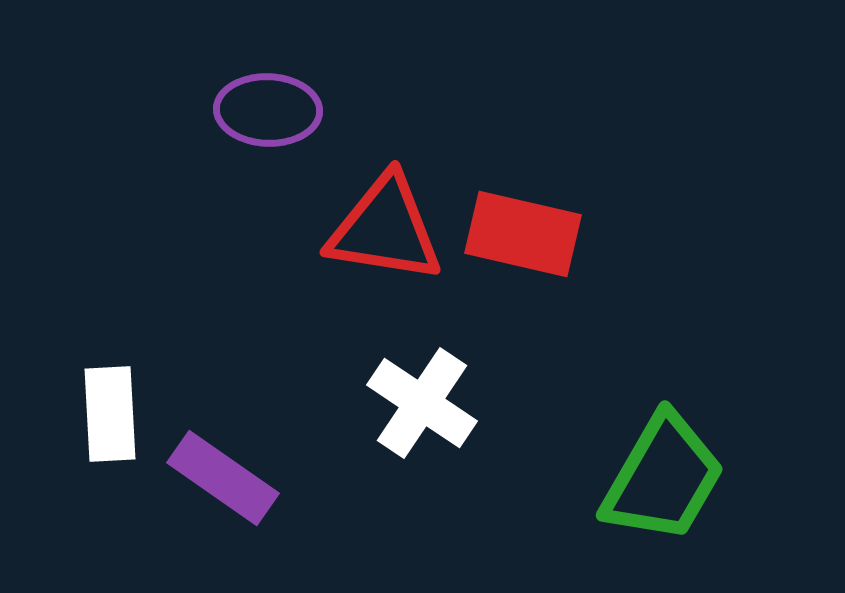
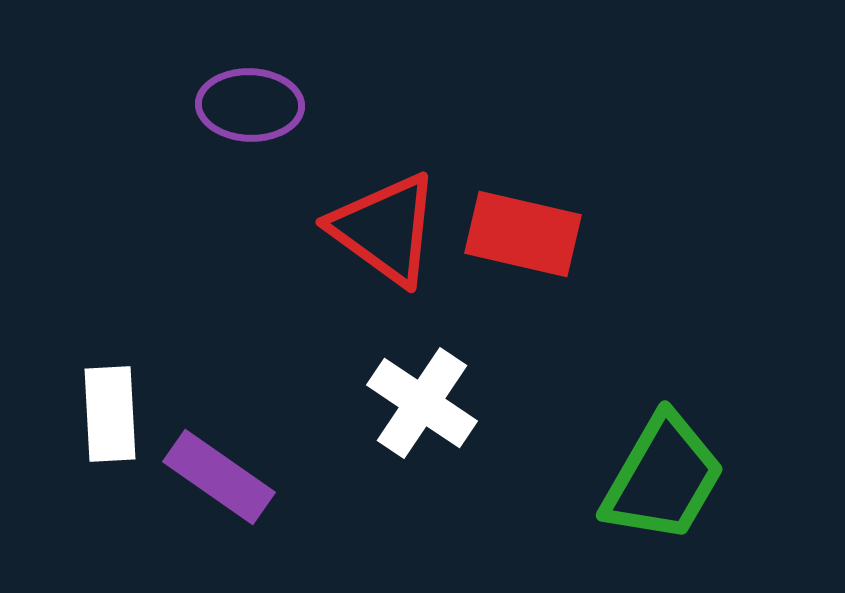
purple ellipse: moved 18 px left, 5 px up
red triangle: rotated 27 degrees clockwise
purple rectangle: moved 4 px left, 1 px up
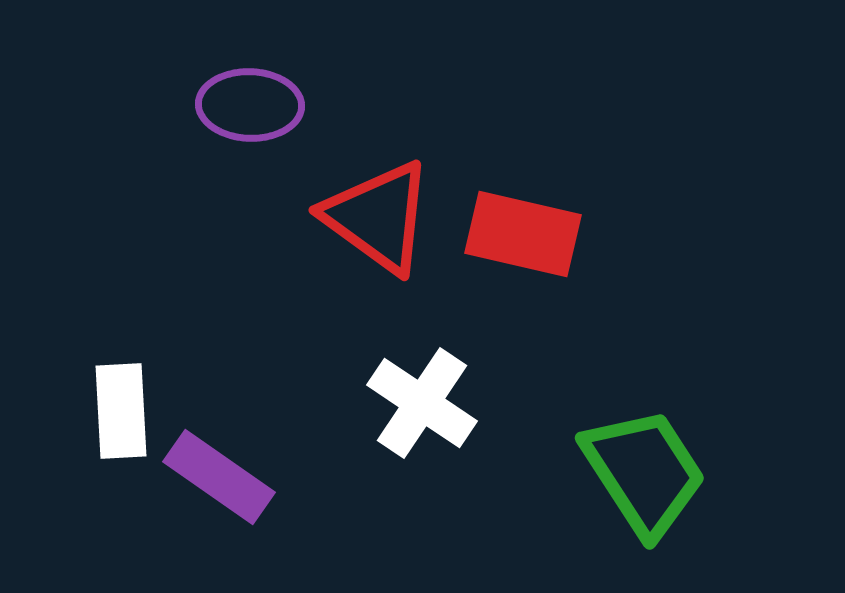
red triangle: moved 7 px left, 12 px up
white rectangle: moved 11 px right, 3 px up
green trapezoid: moved 19 px left, 6 px up; rotated 63 degrees counterclockwise
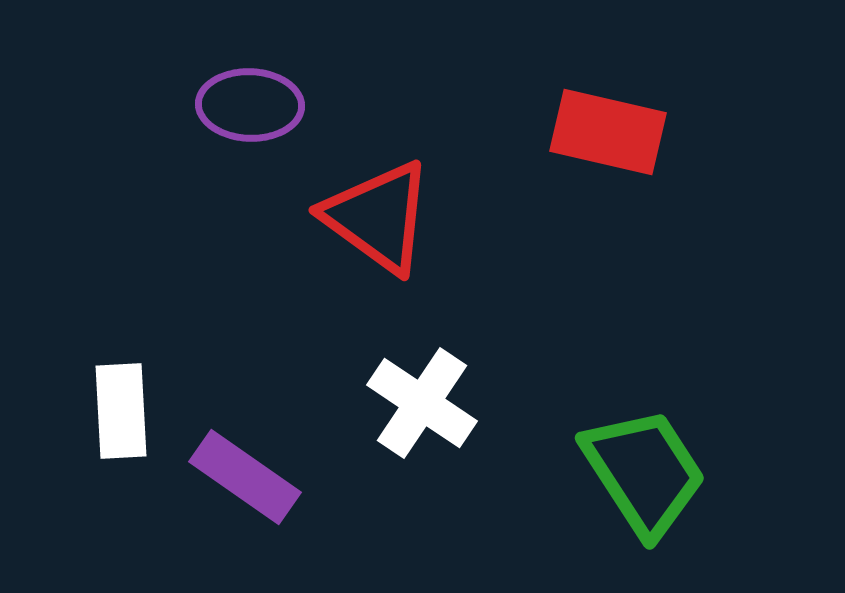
red rectangle: moved 85 px right, 102 px up
purple rectangle: moved 26 px right
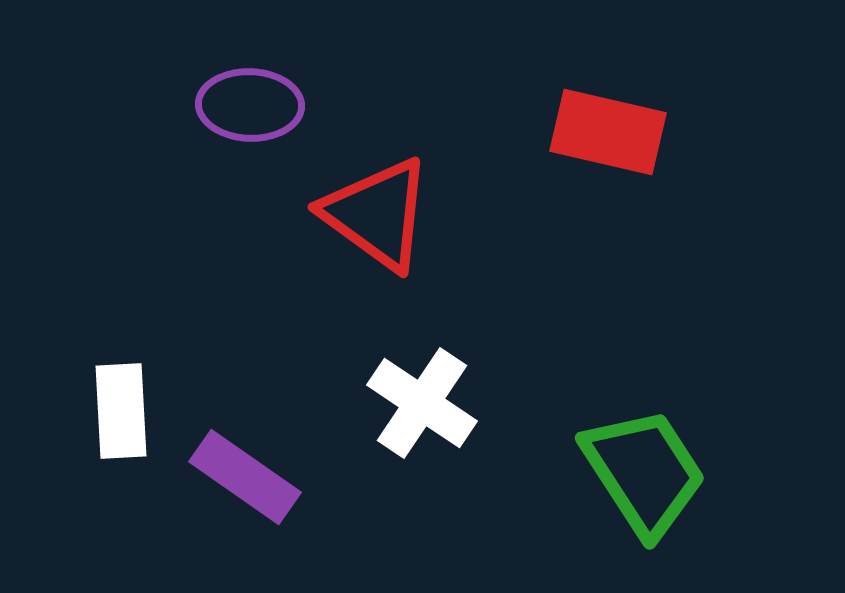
red triangle: moved 1 px left, 3 px up
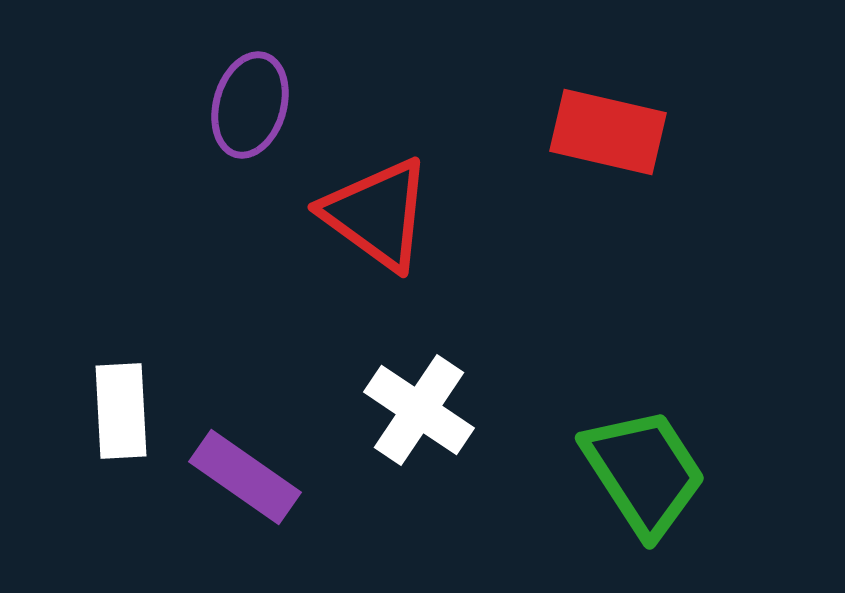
purple ellipse: rotated 76 degrees counterclockwise
white cross: moved 3 px left, 7 px down
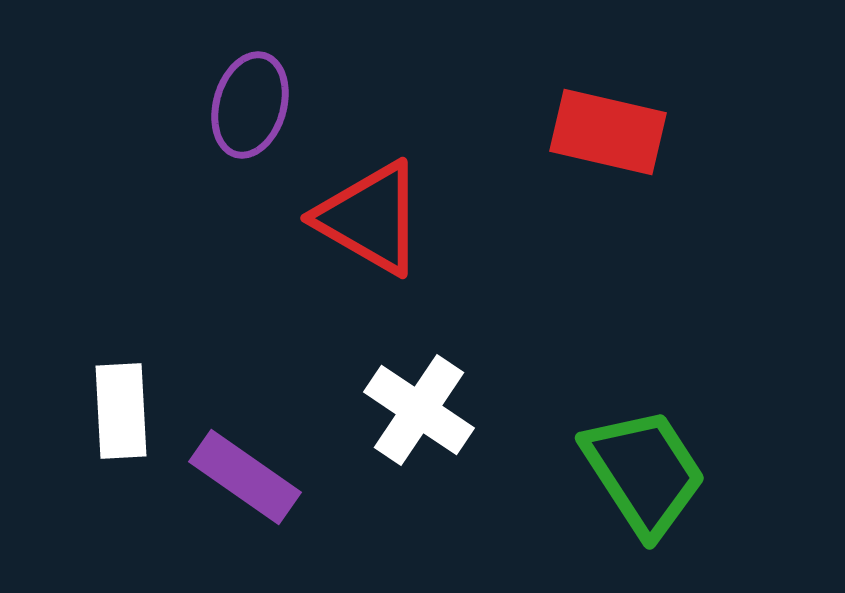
red triangle: moved 7 px left, 4 px down; rotated 6 degrees counterclockwise
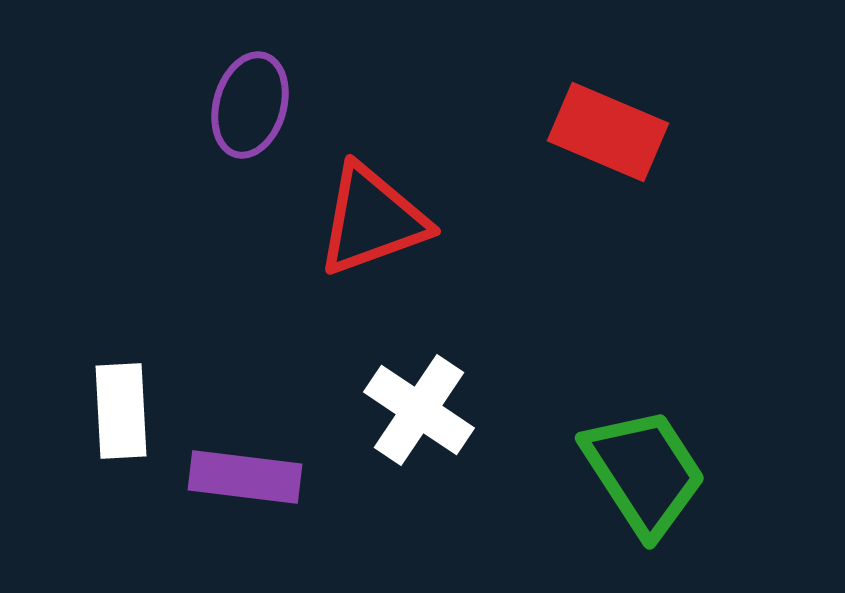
red rectangle: rotated 10 degrees clockwise
red triangle: moved 2 px right, 2 px down; rotated 50 degrees counterclockwise
purple rectangle: rotated 28 degrees counterclockwise
